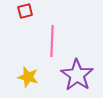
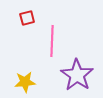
red square: moved 2 px right, 7 px down
yellow star: moved 3 px left, 5 px down; rotated 20 degrees counterclockwise
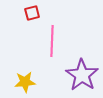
red square: moved 5 px right, 5 px up
purple star: moved 5 px right
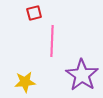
red square: moved 2 px right
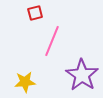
red square: moved 1 px right
pink line: rotated 20 degrees clockwise
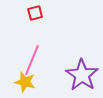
pink line: moved 20 px left, 19 px down
yellow star: rotated 20 degrees clockwise
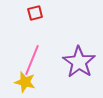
purple star: moved 3 px left, 13 px up
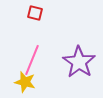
red square: rotated 28 degrees clockwise
